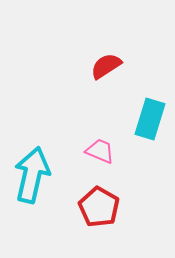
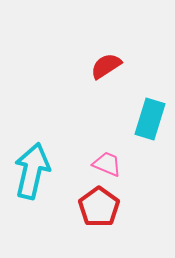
pink trapezoid: moved 7 px right, 13 px down
cyan arrow: moved 4 px up
red pentagon: rotated 6 degrees clockwise
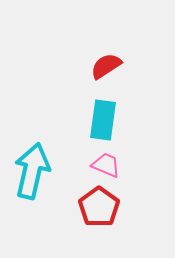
cyan rectangle: moved 47 px left, 1 px down; rotated 9 degrees counterclockwise
pink trapezoid: moved 1 px left, 1 px down
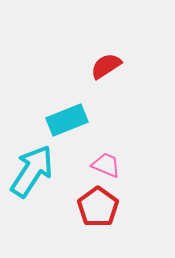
cyan rectangle: moved 36 px left; rotated 60 degrees clockwise
cyan arrow: rotated 20 degrees clockwise
red pentagon: moved 1 px left
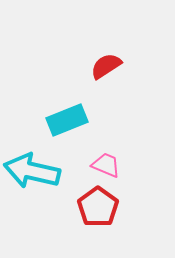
cyan arrow: rotated 110 degrees counterclockwise
